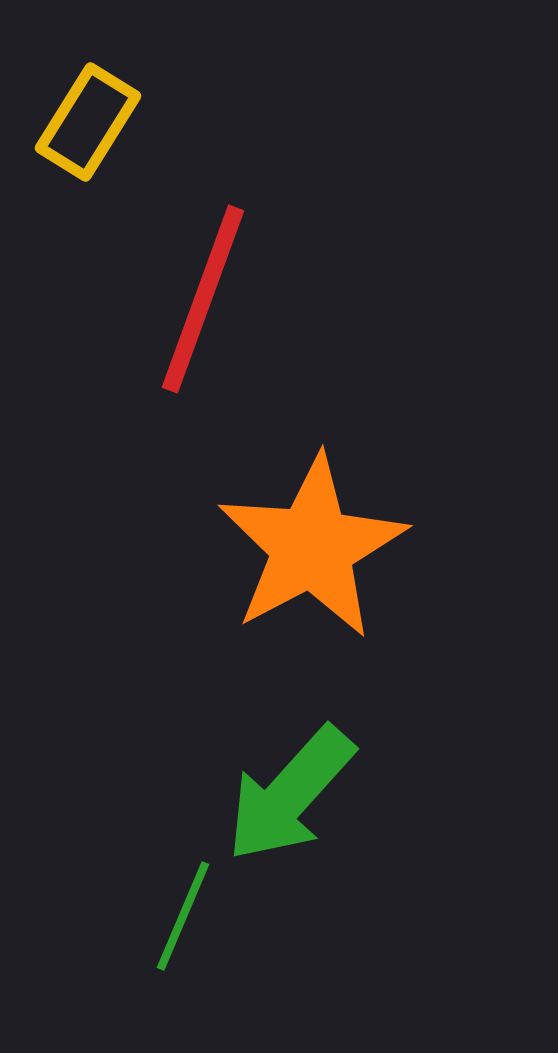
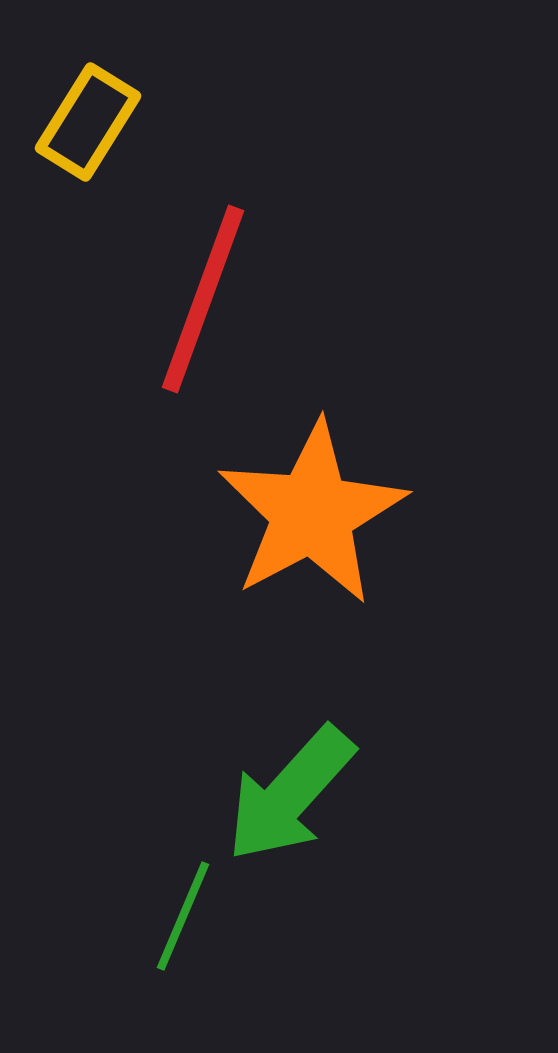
orange star: moved 34 px up
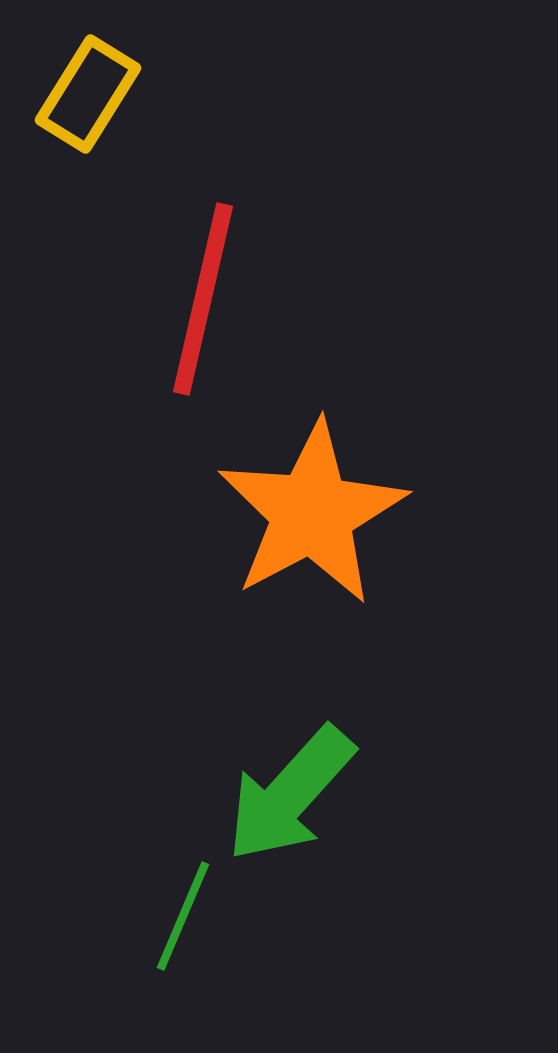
yellow rectangle: moved 28 px up
red line: rotated 7 degrees counterclockwise
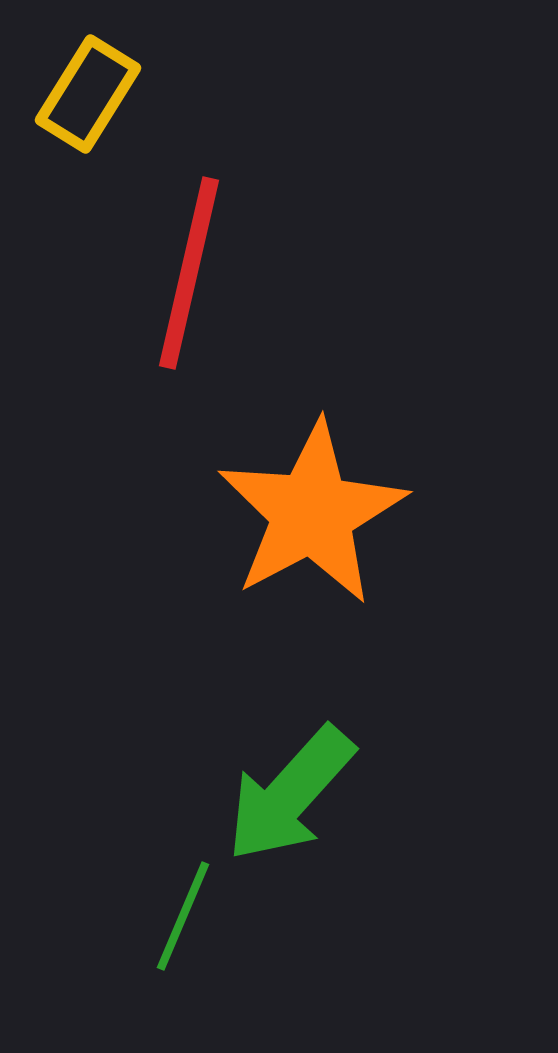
red line: moved 14 px left, 26 px up
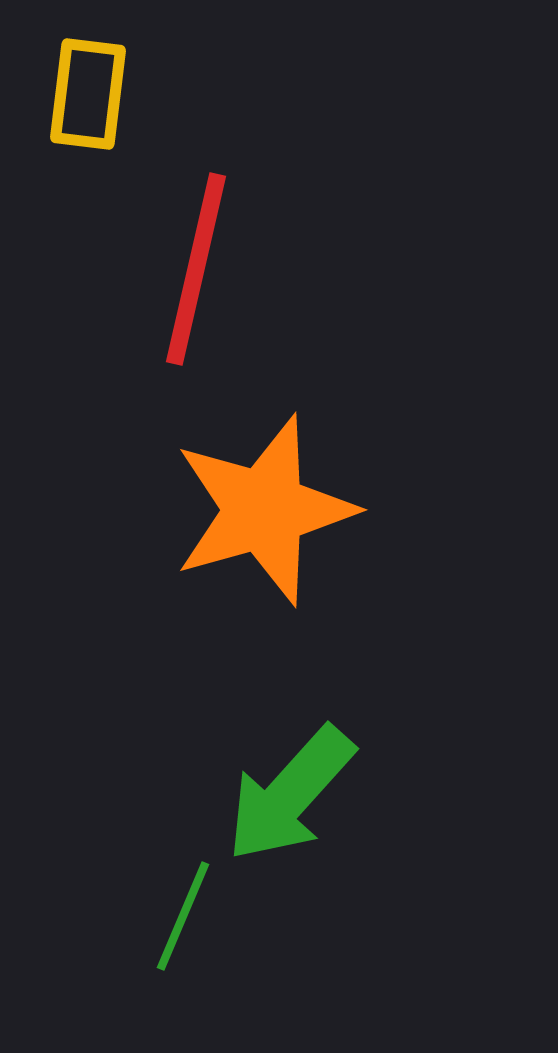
yellow rectangle: rotated 25 degrees counterclockwise
red line: moved 7 px right, 4 px up
orange star: moved 48 px left, 3 px up; rotated 12 degrees clockwise
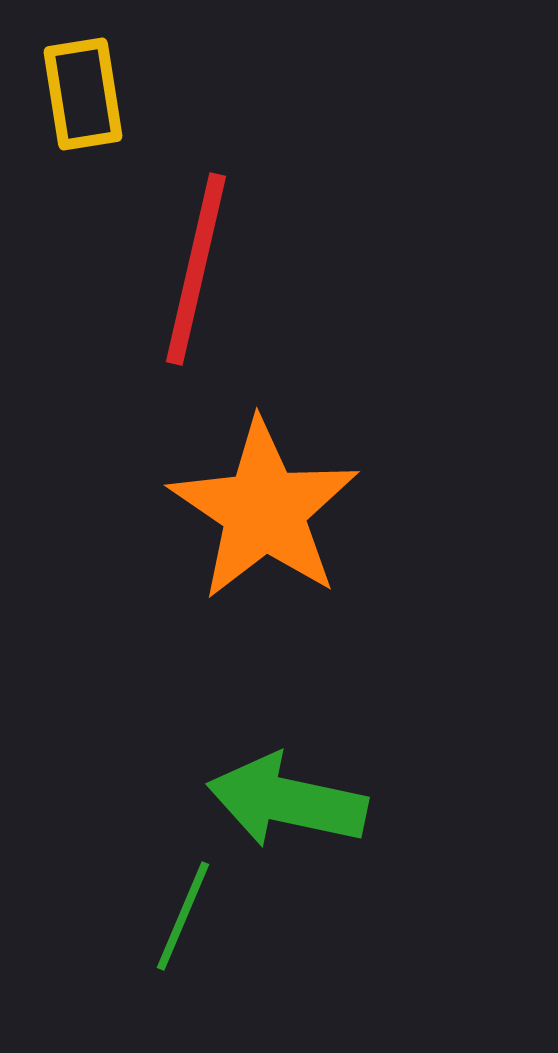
yellow rectangle: moved 5 px left; rotated 16 degrees counterclockwise
orange star: rotated 22 degrees counterclockwise
green arrow: moved 3 px left, 7 px down; rotated 60 degrees clockwise
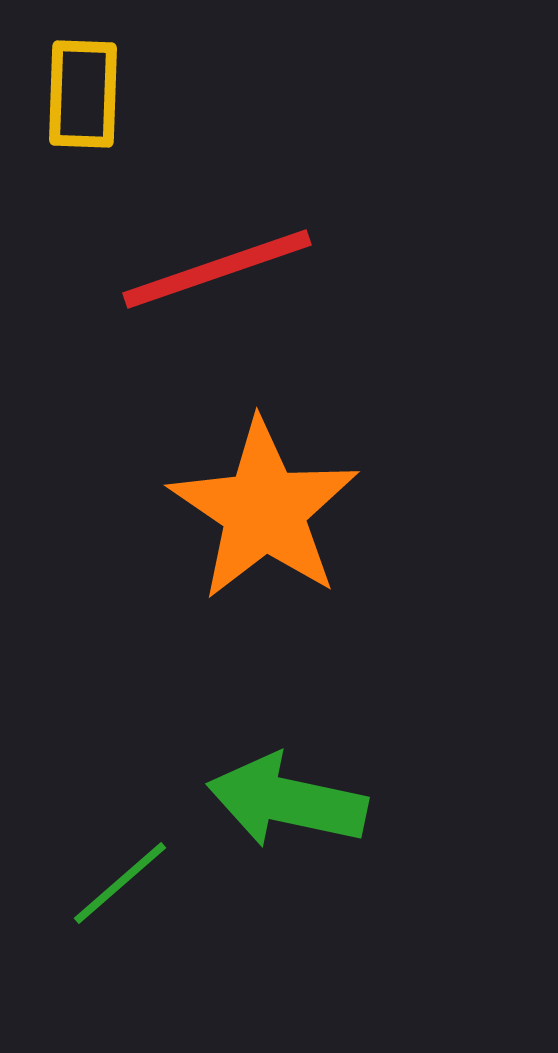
yellow rectangle: rotated 11 degrees clockwise
red line: moved 21 px right; rotated 58 degrees clockwise
green line: moved 63 px left, 33 px up; rotated 26 degrees clockwise
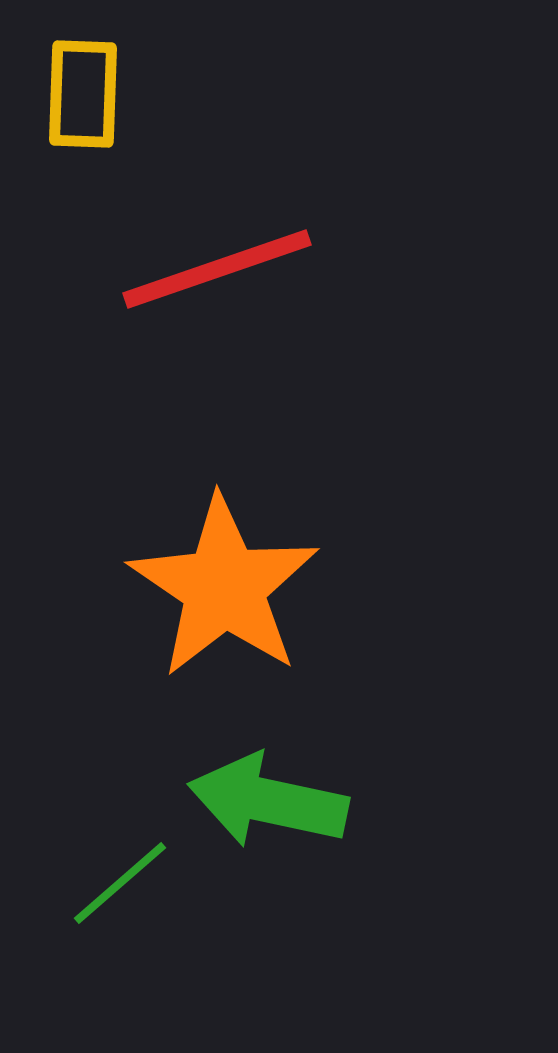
orange star: moved 40 px left, 77 px down
green arrow: moved 19 px left
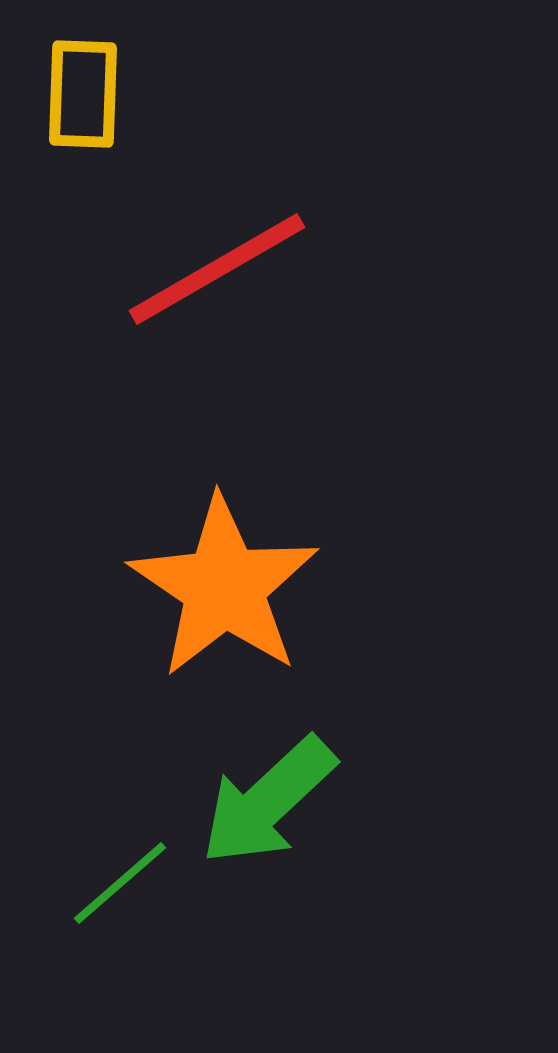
red line: rotated 11 degrees counterclockwise
green arrow: rotated 55 degrees counterclockwise
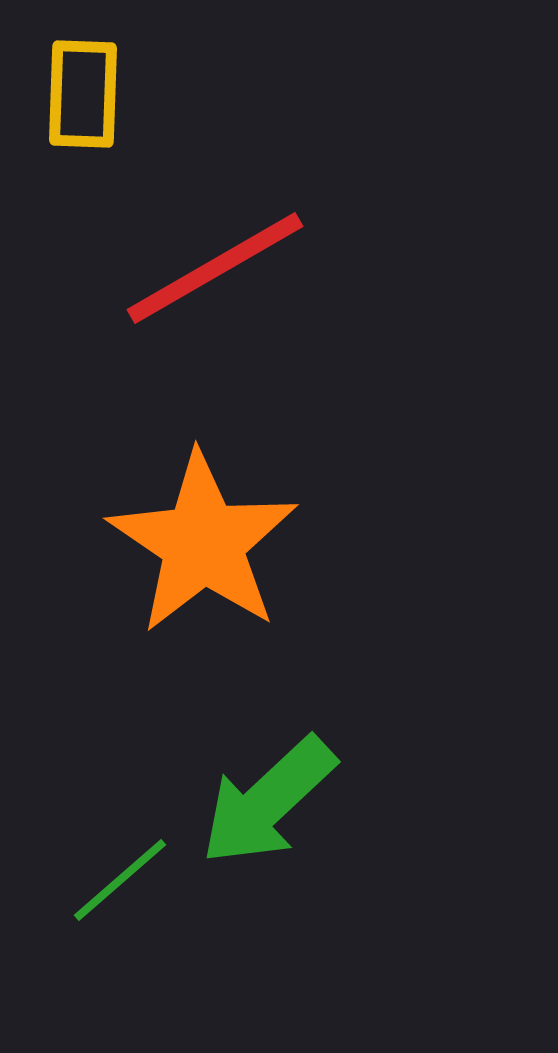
red line: moved 2 px left, 1 px up
orange star: moved 21 px left, 44 px up
green line: moved 3 px up
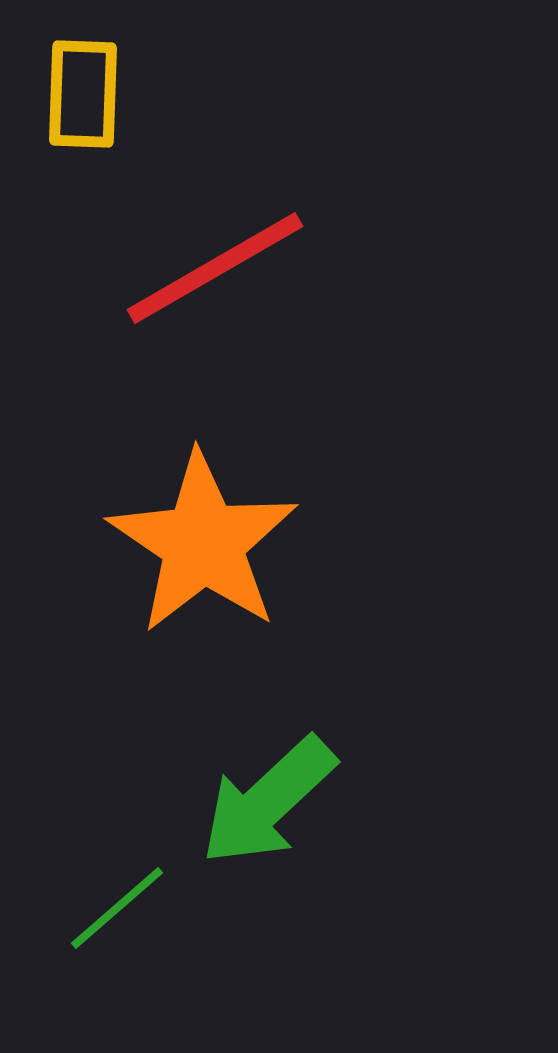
green line: moved 3 px left, 28 px down
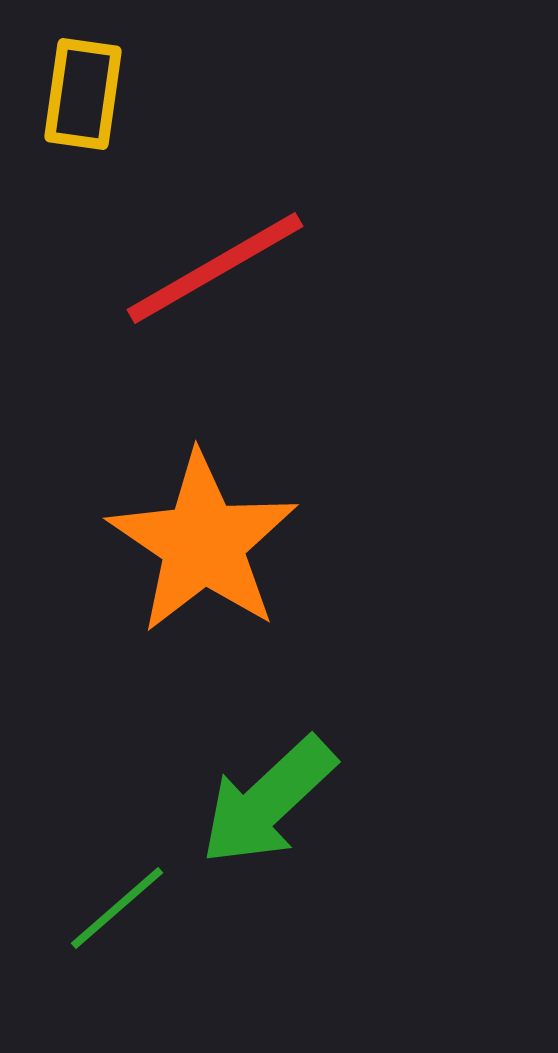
yellow rectangle: rotated 6 degrees clockwise
